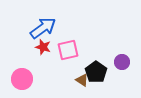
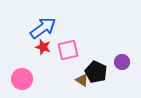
black pentagon: rotated 10 degrees counterclockwise
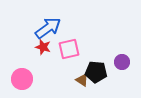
blue arrow: moved 5 px right
pink square: moved 1 px right, 1 px up
black pentagon: rotated 20 degrees counterclockwise
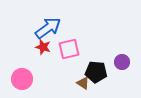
brown triangle: moved 1 px right, 3 px down
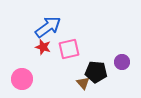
blue arrow: moved 1 px up
brown triangle: rotated 16 degrees clockwise
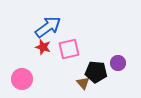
purple circle: moved 4 px left, 1 px down
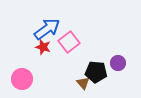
blue arrow: moved 1 px left, 2 px down
pink square: moved 7 px up; rotated 25 degrees counterclockwise
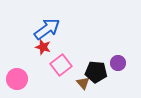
pink square: moved 8 px left, 23 px down
pink circle: moved 5 px left
